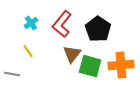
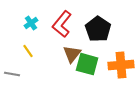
green square: moved 3 px left, 2 px up
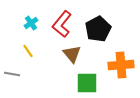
black pentagon: rotated 10 degrees clockwise
brown triangle: rotated 18 degrees counterclockwise
green square: moved 19 px down; rotated 15 degrees counterclockwise
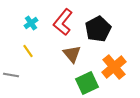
red L-shape: moved 1 px right, 2 px up
orange cross: moved 7 px left, 2 px down; rotated 35 degrees counterclockwise
gray line: moved 1 px left, 1 px down
green square: rotated 25 degrees counterclockwise
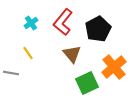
yellow line: moved 2 px down
gray line: moved 2 px up
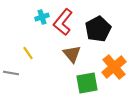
cyan cross: moved 11 px right, 6 px up; rotated 16 degrees clockwise
green square: rotated 15 degrees clockwise
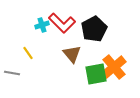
cyan cross: moved 8 px down
red L-shape: moved 1 px left, 1 px down; rotated 84 degrees counterclockwise
black pentagon: moved 4 px left
gray line: moved 1 px right
green square: moved 9 px right, 9 px up
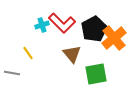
orange cross: moved 29 px up
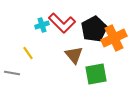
orange cross: rotated 15 degrees clockwise
brown triangle: moved 2 px right, 1 px down
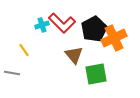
yellow line: moved 4 px left, 3 px up
